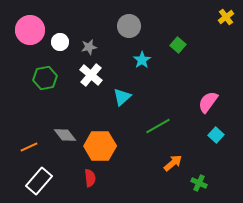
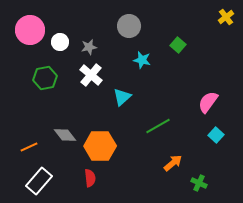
cyan star: rotated 24 degrees counterclockwise
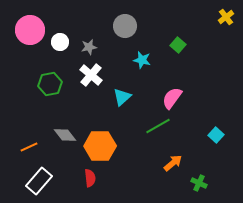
gray circle: moved 4 px left
green hexagon: moved 5 px right, 6 px down
pink semicircle: moved 36 px left, 4 px up
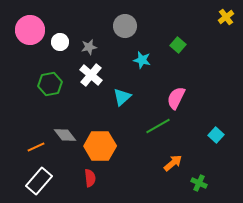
pink semicircle: moved 4 px right; rotated 10 degrees counterclockwise
orange line: moved 7 px right
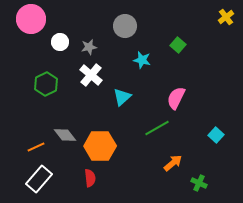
pink circle: moved 1 px right, 11 px up
green hexagon: moved 4 px left; rotated 15 degrees counterclockwise
green line: moved 1 px left, 2 px down
white rectangle: moved 2 px up
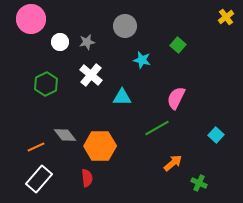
gray star: moved 2 px left, 5 px up
cyan triangle: rotated 42 degrees clockwise
red semicircle: moved 3 px left
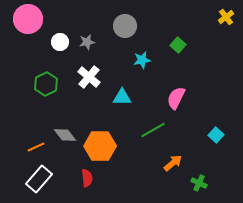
pink circle: moved 3 px left
cyan star: rotated 24 degrees counterclockwise
white cross: moved 2 px left, 2 px down
green line: moved 4 px left, 2 px down
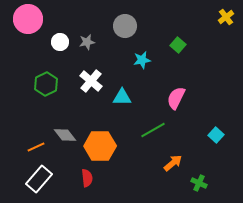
white cross: moved 2 px right, 4 px down
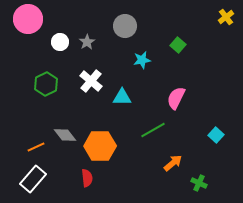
gray star: rotated 21 degrees counterclockwise
white rectangle: moved 6 px left
